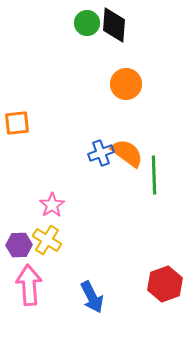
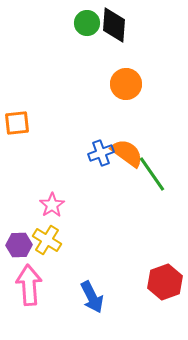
green line: moved 2 px left, 1 px up; rotated 33 degrees counterclockwise
red hexagon: moved 2 px up
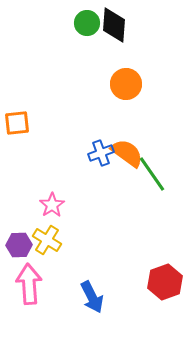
pink arrow: moved 1 px up
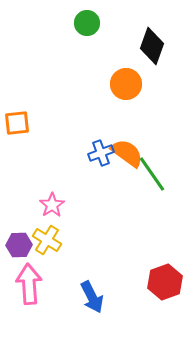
black diamond: moved 38 px right, 21 px down; rotated 15 degrees clockwise
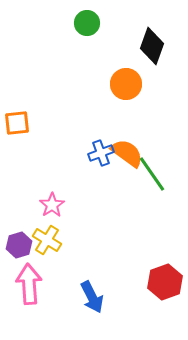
purple hexagon: rotated 15 degrees counterclockwise
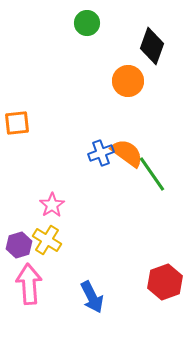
orange circle: moved 2 px right, 3 px up
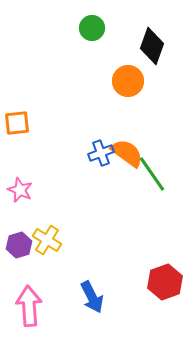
green circle: moved 5 px right, 5 px down
pink star: moved 32 px left, 15 px up; rotated 15 degrees counterclockwise
pink arrow: moved 22 px down
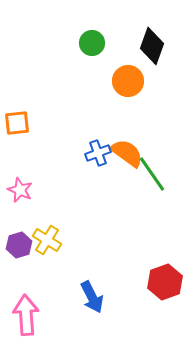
green circle: moved 15 px down
blue cross: moved 3 px left
pink arrow: moved 3 px left, 9 px down
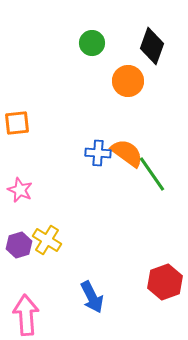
blue cross: rotated 25 degrees clockwise
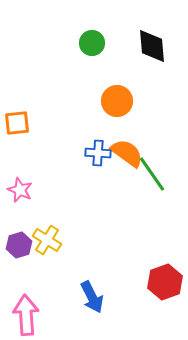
black diamond: rotated 24 degrees counterclockwise
orange circle: moved 11 px left, 20 px down
